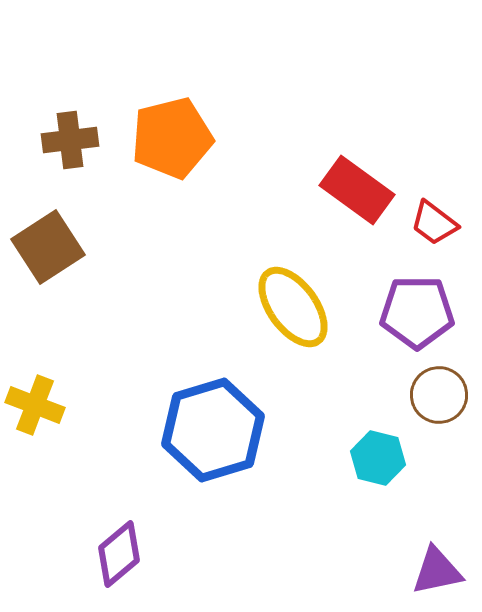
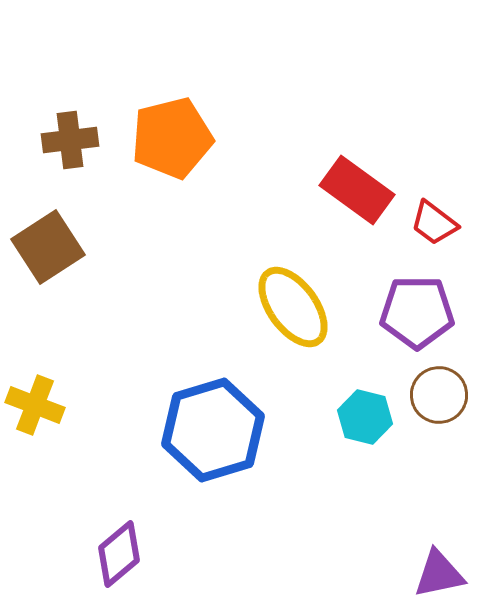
cyan hexagon: moved 13 px left, 41 px up
purple triangle: moved 2 px right, 3 px down
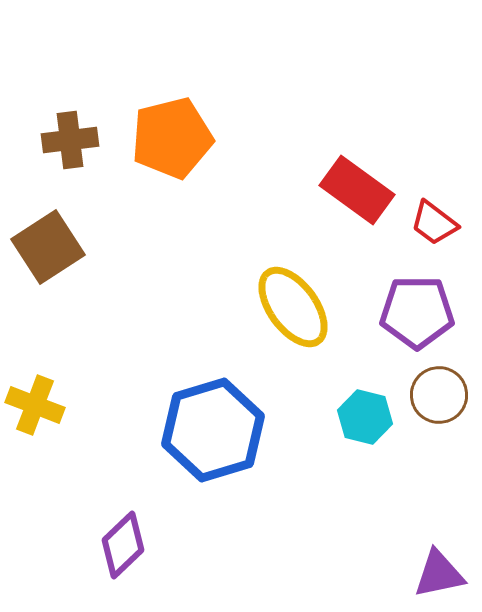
purple diamond: moved 4 px right, 9 px up; rotated 4 degrees counterclockwise
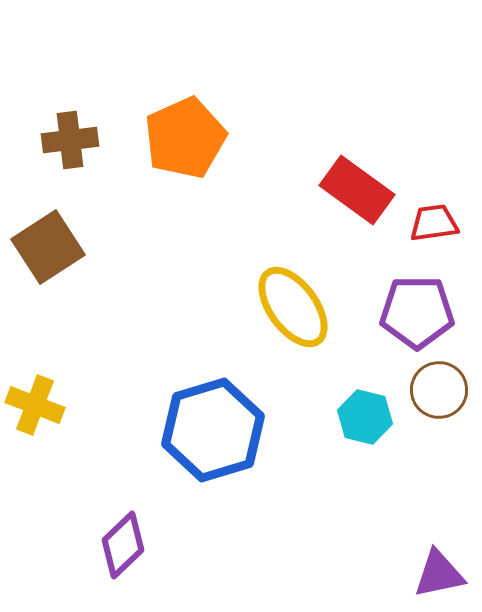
orange pentagon: moved 13 px right; rotated 10 degrees counterclockwise
red trapezoid: rotated 135 degrees clockwise
brown circle: moved 5 px up
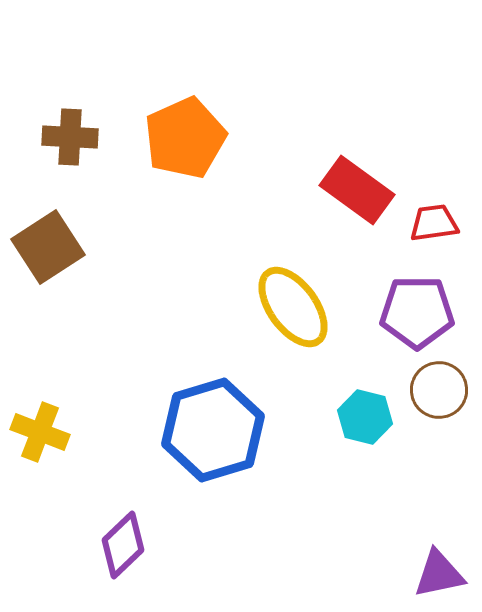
brown cross: moved 3 px up; rotated 10 degrees clockwise
yellow cross: moved 5 px right, 27 px down
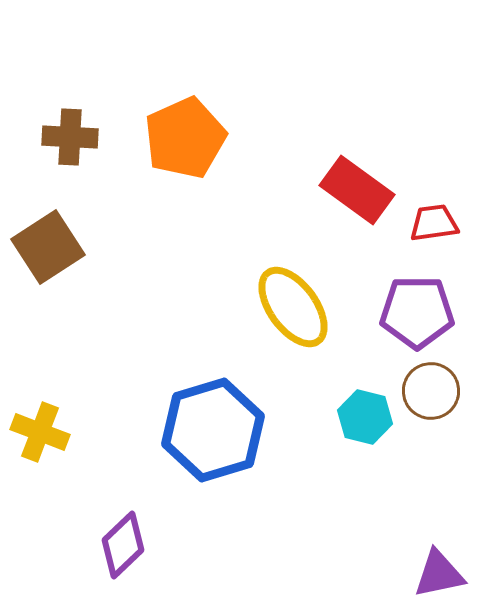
brown circle: moved 8 px left, 1 px down
